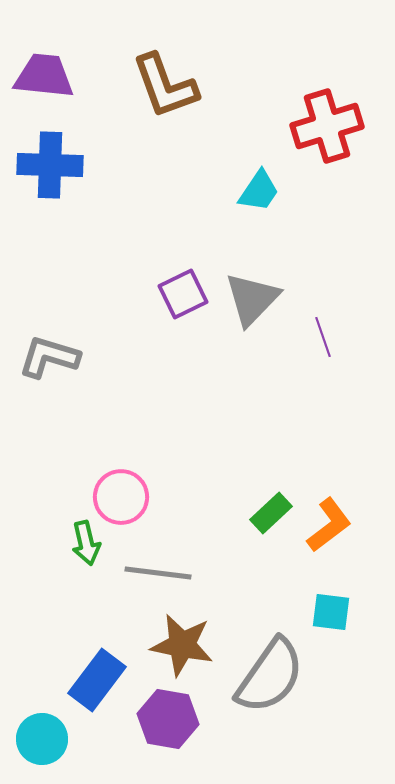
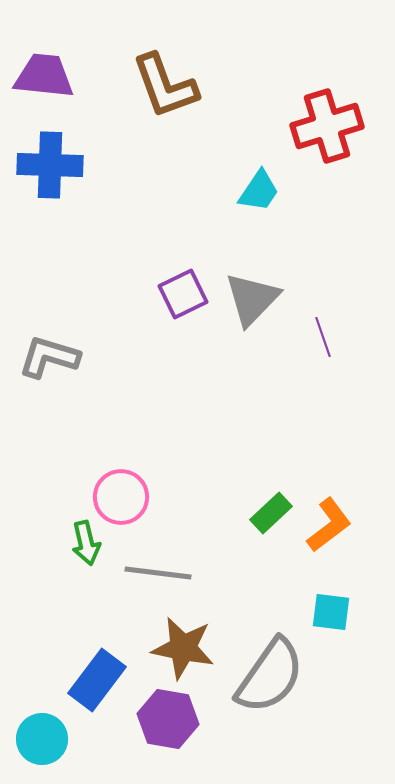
brown star: moved 1 px right, 3 px down
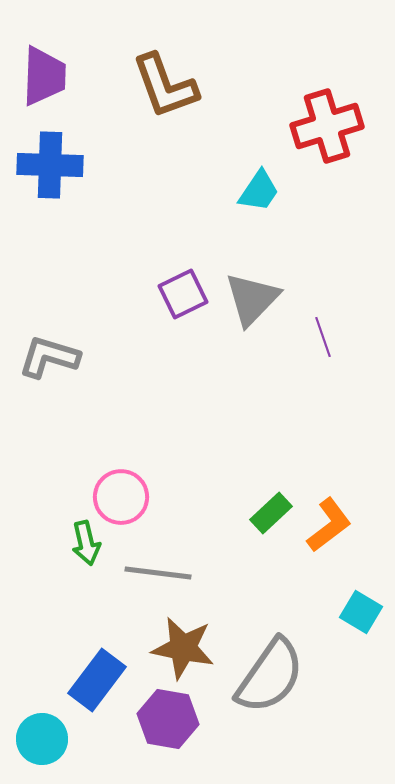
purple trapezoid: rotated 86 degrees clockwise
cyan square: moved 30 px right; rotated 24 degrees clockwise
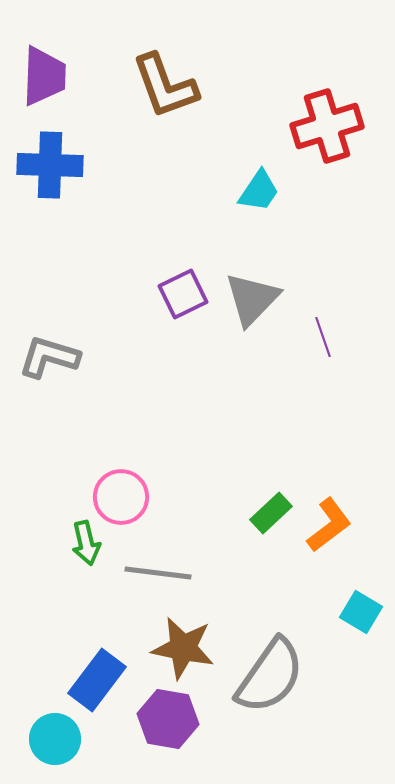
cyan circle: moved 13 px right
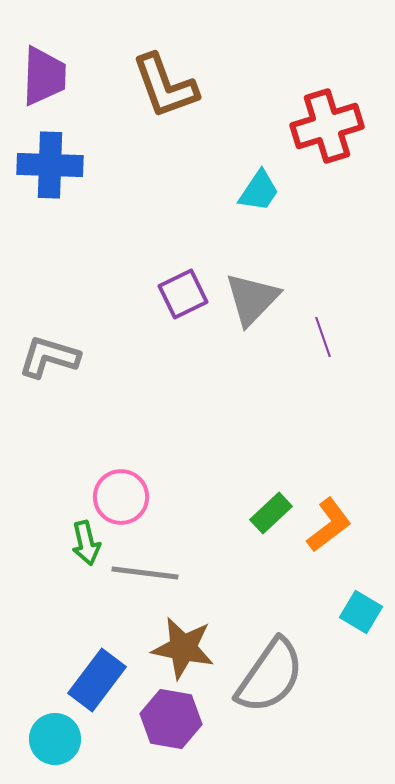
gray line: moved 13 px left
purple hexagon: moved 3 px right
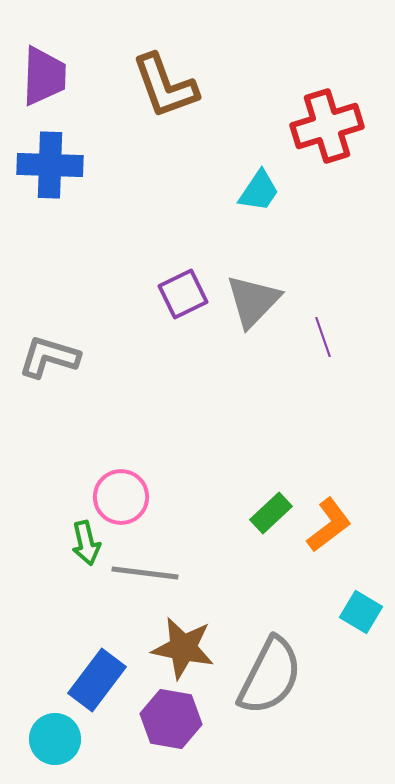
gray triangle: moved 1 px right, 2 px down
gray semicircle: rotated 8 degrees counterclockwise
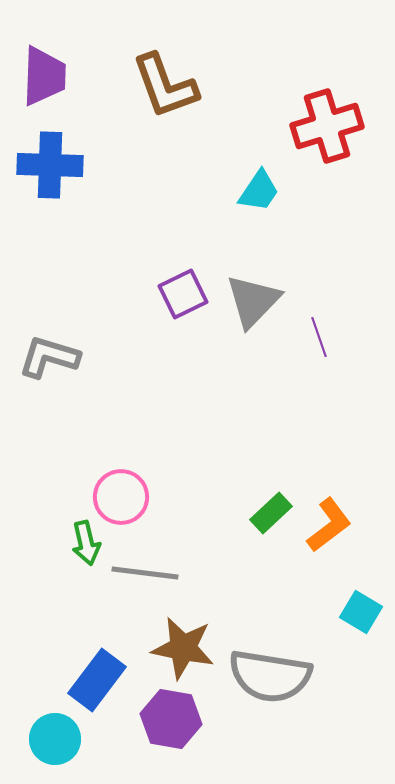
purple line: moved 4 px left
gray semicircle: rotated 72 degrees clockwise
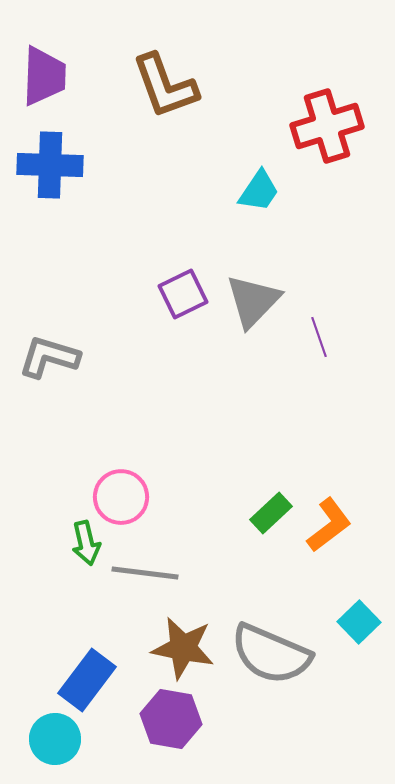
cyan square: moved 2 px left, 10 px down; rotated 15 degrees clockwise
gray semicircle: moved 1 px right, 22 px up; rotated 14 degrees clockwise
blue rectangle: moved 10 px left
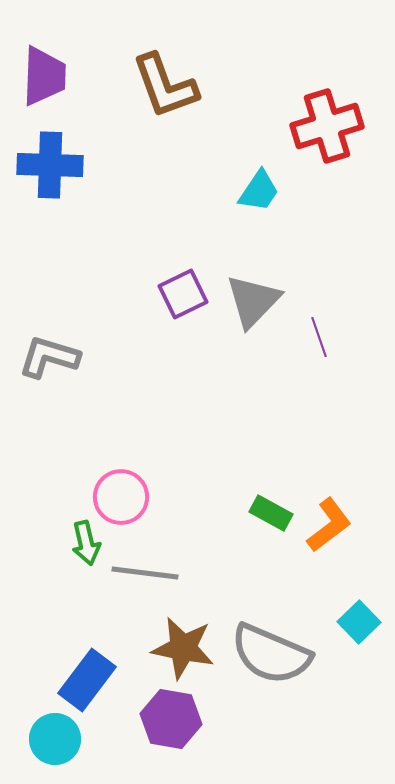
green rectangle: rotated 72 degrees clockwise
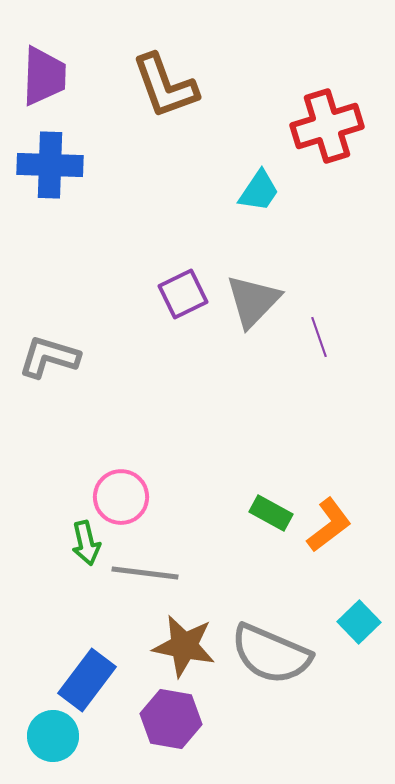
brown star: moved 1 px right, 2 px up
cyan circle: moved 2 px left, 3 px up
